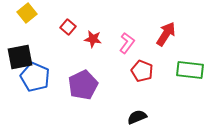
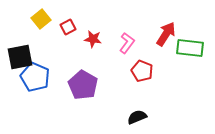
yellow square: moved 14 px right, 6 px down
red square: rotated 21 degrees clockwise
green rectangle: moved 22 px up
purple pentagon: rotated 16 degrees counterclockwise
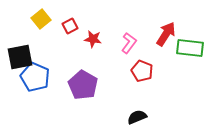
red square: moved 2 px right, 1 px up
pink L-shape: moved 2 px right
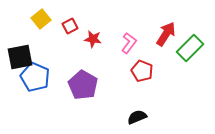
green rectangle: rotated 52 degrees counterclockwise
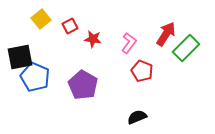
green rectangle: moved 4 px left
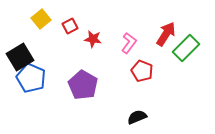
black square: rotated 20 degrees counterclockwise
blue pentagon: moved 4 px left, 1 px down
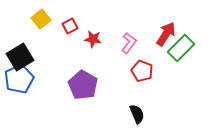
green rectangle: moved 5 px left
blue pentagon: moved 12 px left, 1 px down; rotated 24 degrees clockwise
black semicircle: moved 3 px up; rotated 90 degrees clockwise
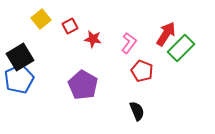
black semicircle: moved 3 px up
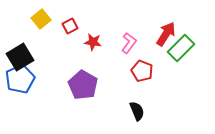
red star: moved 3 px down
blue pentagon: moved 1 px right
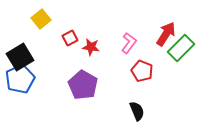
red square: moved 12 px down
red star: moved 2 px left, 5 px down
